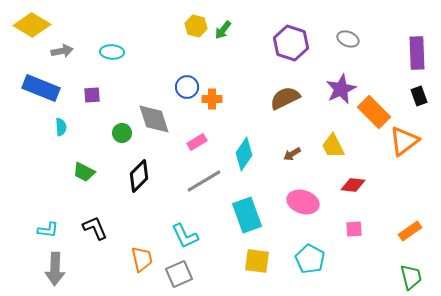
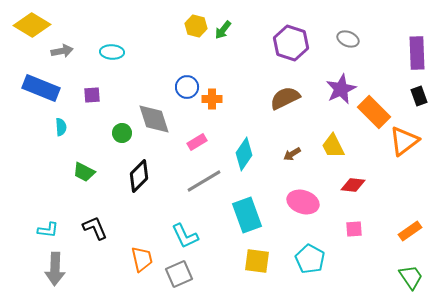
green trapezoid at (411, 277): rotated 20 degrees counterclockwise
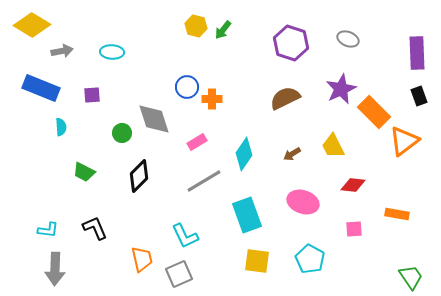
orange rectangle at (410, 231): moved 13 px left, 17 px up; rotated 45 degrees clockwise
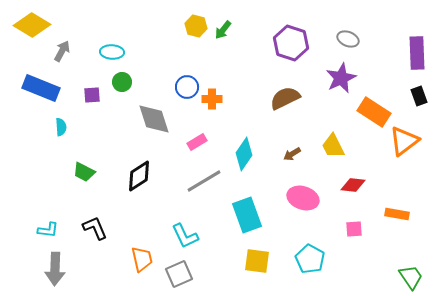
gray arrow at (62, 51): rotated 50 degrees counterclockwise
purple star at (341, 89): moved 11 px up
orange rectangle at (374, 112): rotated 12 degrees counterclockwise
green circle at (122, 133): moved 51 px up
black diamond at (139, 176): rotated 12 degrees clockwise
pink ellipse at (303, 202): moved 4 px up
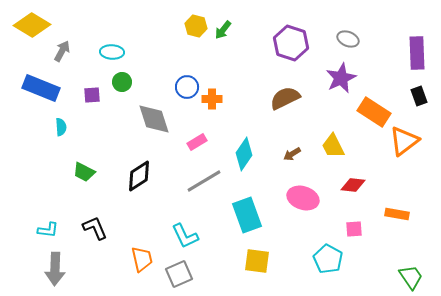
cyan pentagon at (310, 259): moved 18 px right
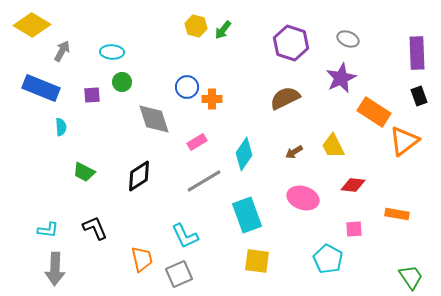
brown arrow at (292, 154): moved 2 px right, 2 px up
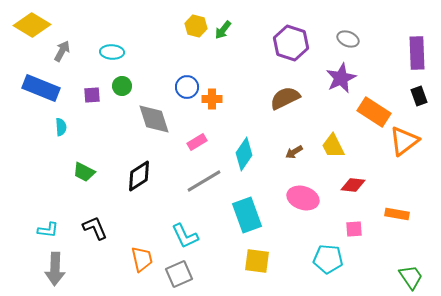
green circle at (122, 82): moved 4 px down
cyan pentagon at (328, 259): rotated 24 degrees counterclockwise
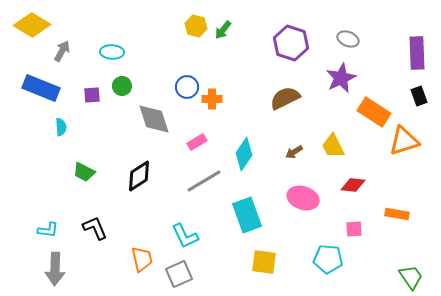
orange triangle at (404, 141): rotated 20 degrees clockwise
yellow square at (257, 261): moved 7 px right, 1 px down
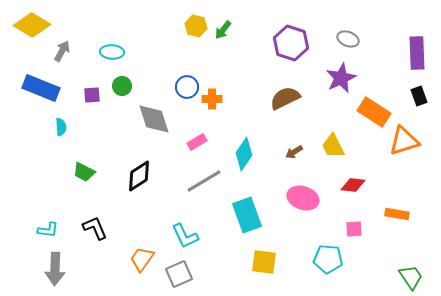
orange trapezoid at (142, 259): rotated 132 degrees counterclockwise
